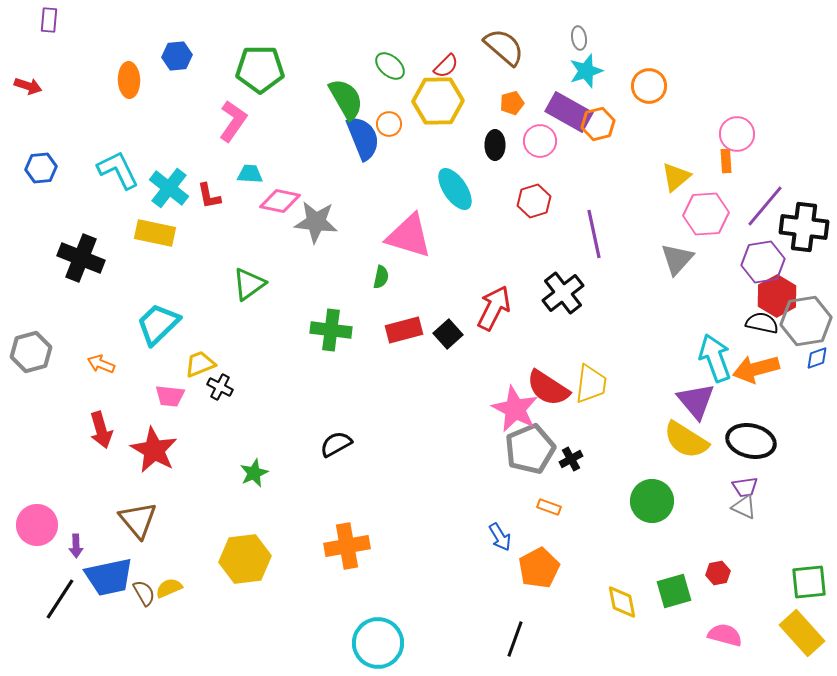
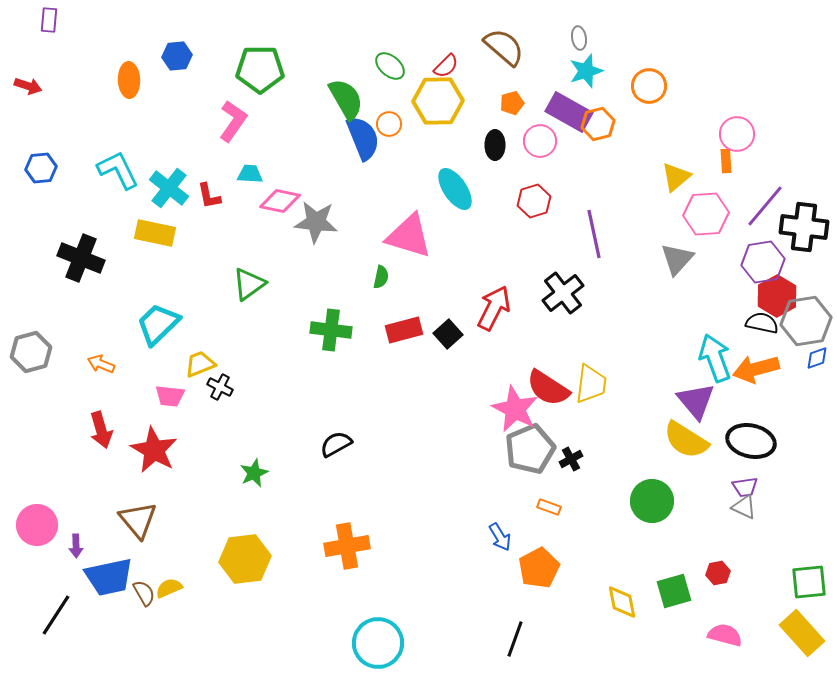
black line at (60, 599): moved 4 px left, 16 px down
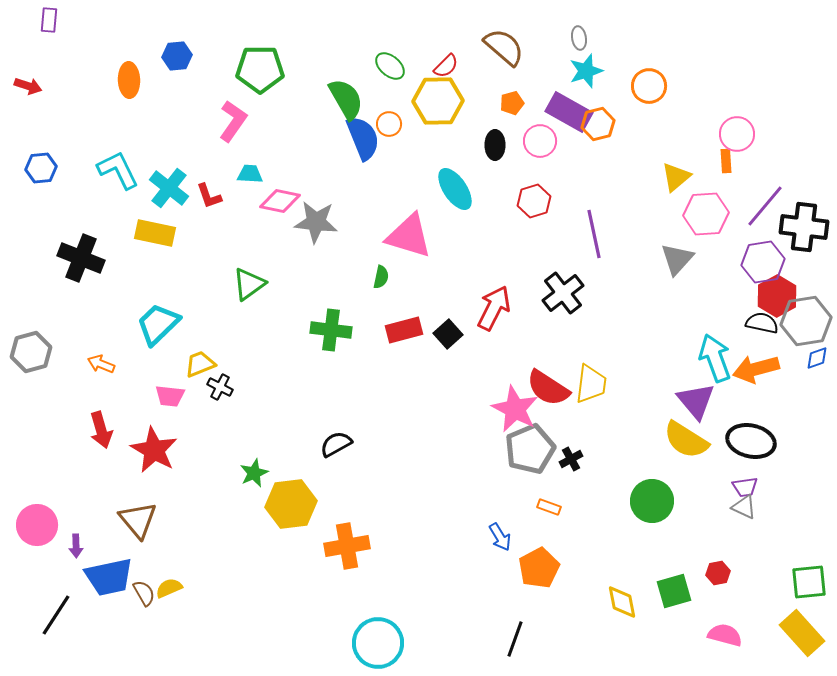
red L-shape at (209, 196): rotated 8 degrees counterclockwise
yellow hexagon at (245, 559): moved 46 px right, 55 px up
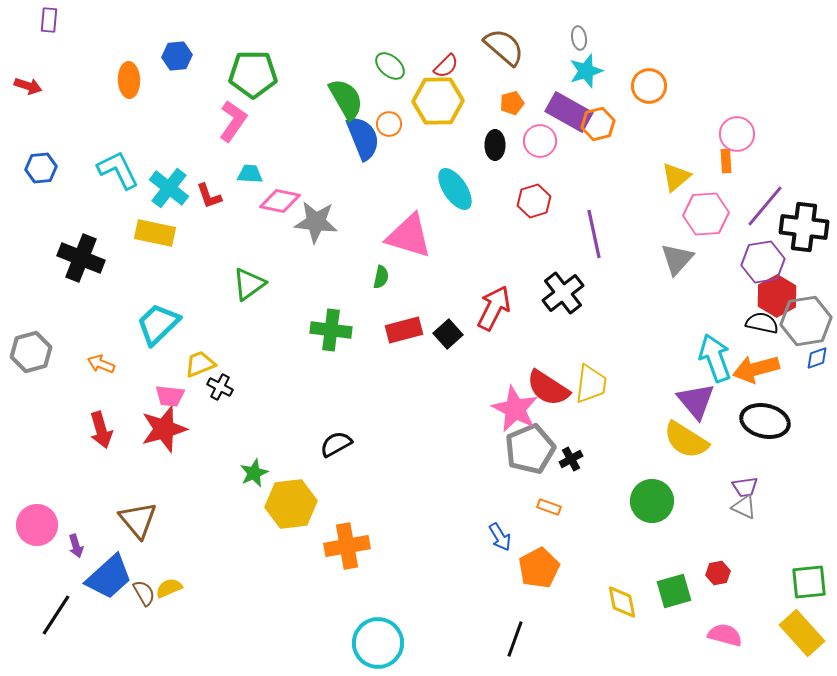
green pentagon at (260, 69): moved 7 px left, 5 px down
black ellipse at (751, 441): moved 14 px right, 20 px up
red star at (154, 450): moved 10 px right, 21 px up; rotated 27 degrees clockwise
purple arrow at (76, 546): rotated 15 degrees counterclockwise
blue trapezoid at (109, 577): rotated 30 degrees counterclockwise
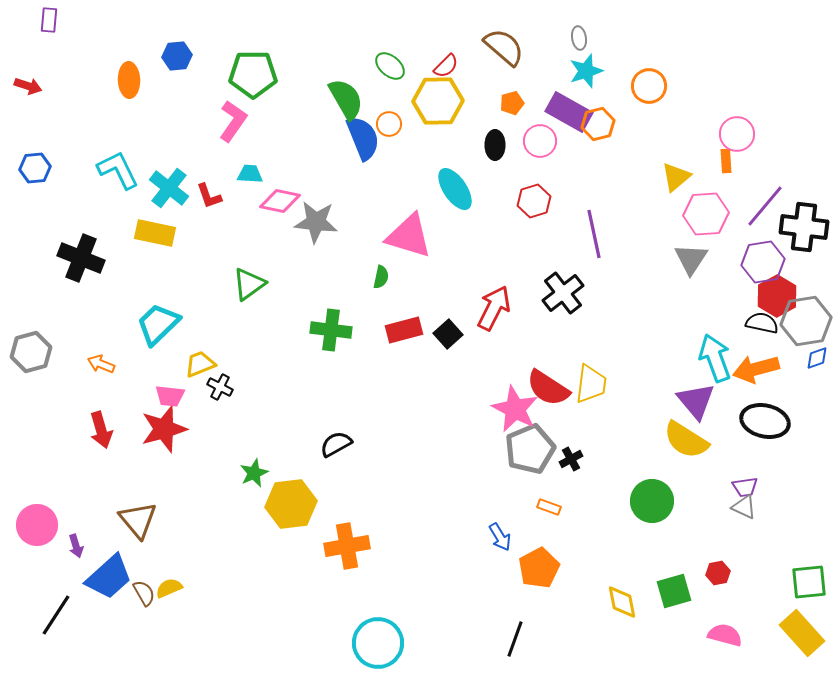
blue hexagon at (41, 168): moved 6 px left
gray triangle at (677, 259): moved 14 px right; rotated 9 degrees counterclockwise
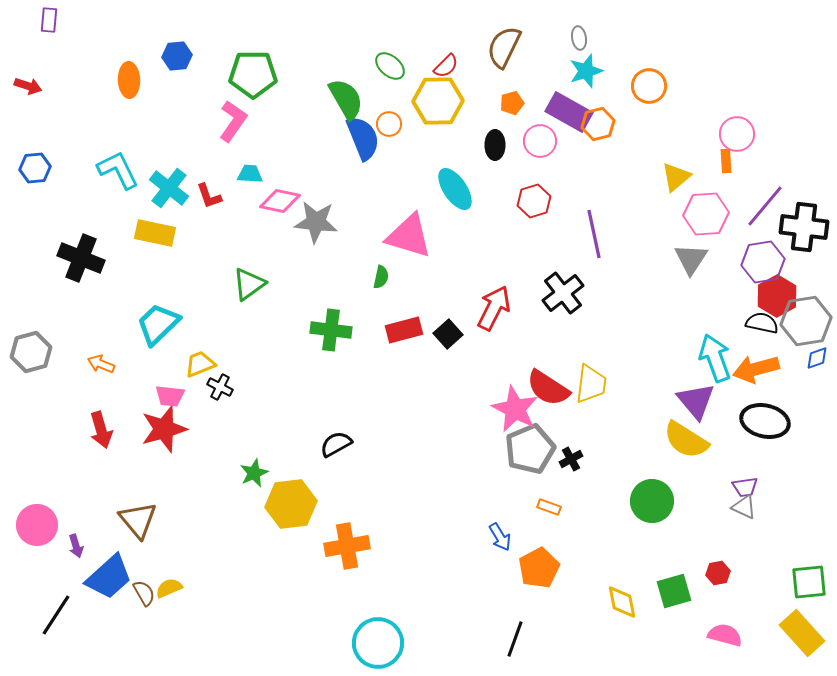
brown semicircle at (504, 47): rotated 105 degrees counterclockwise
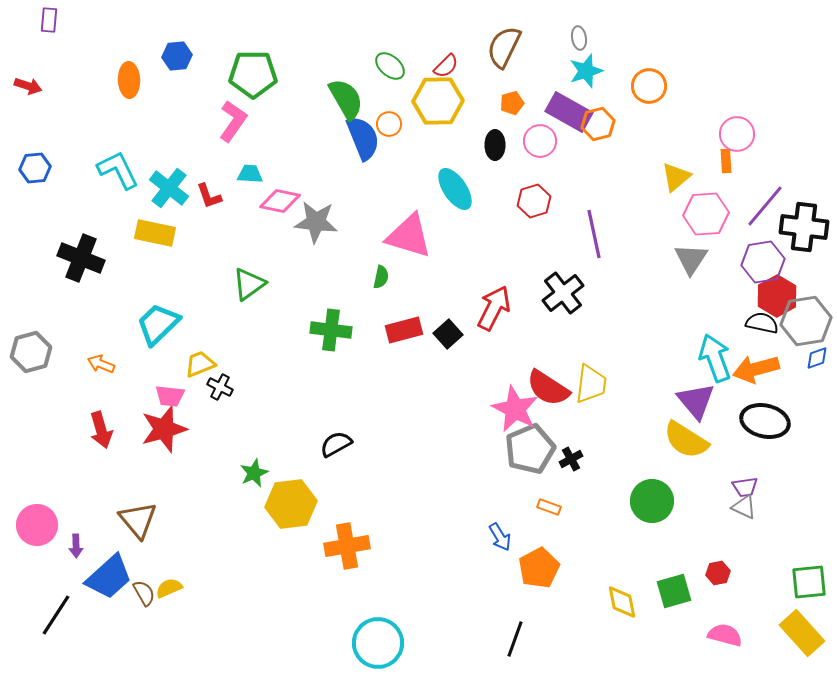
purple arrow at (76, 546): rotated 15 degrees clockwise
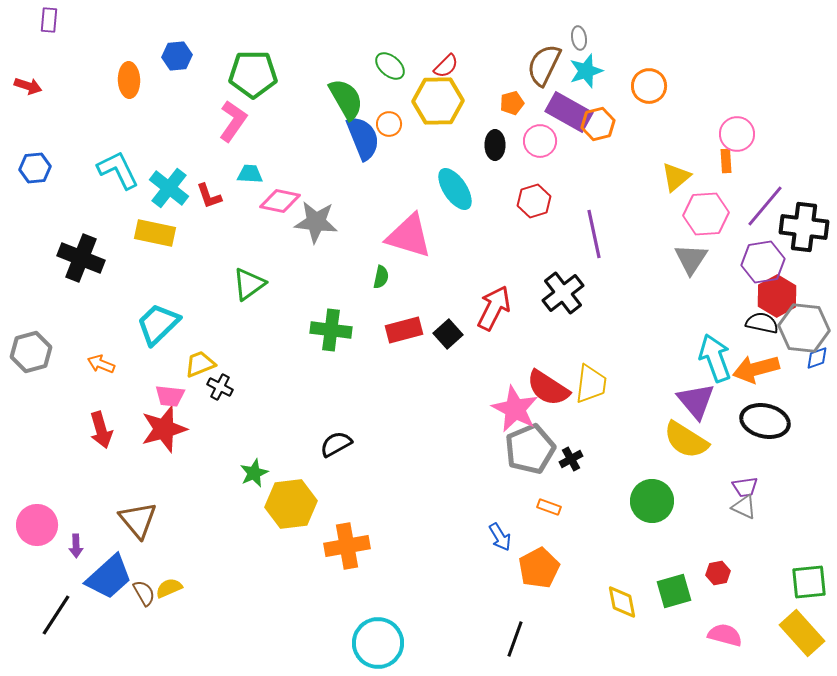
brown semicircle at (504, 47): moved 40 px right, 18 px down
gray hexagon at (806, 321): moved 2 px left, 7 px down; rotated 15 degrees clockwise
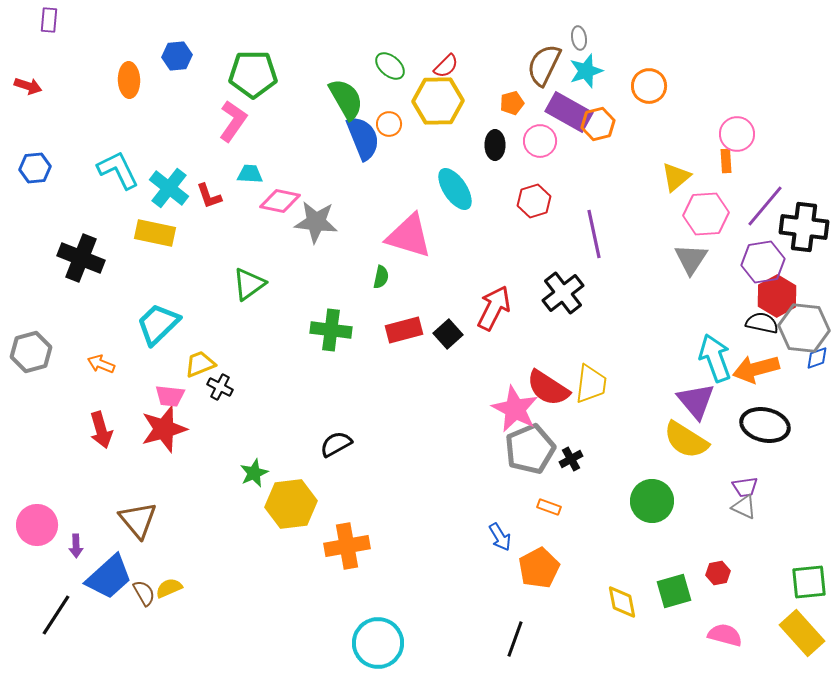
black ellipse at (765, 421): moved 4 px down
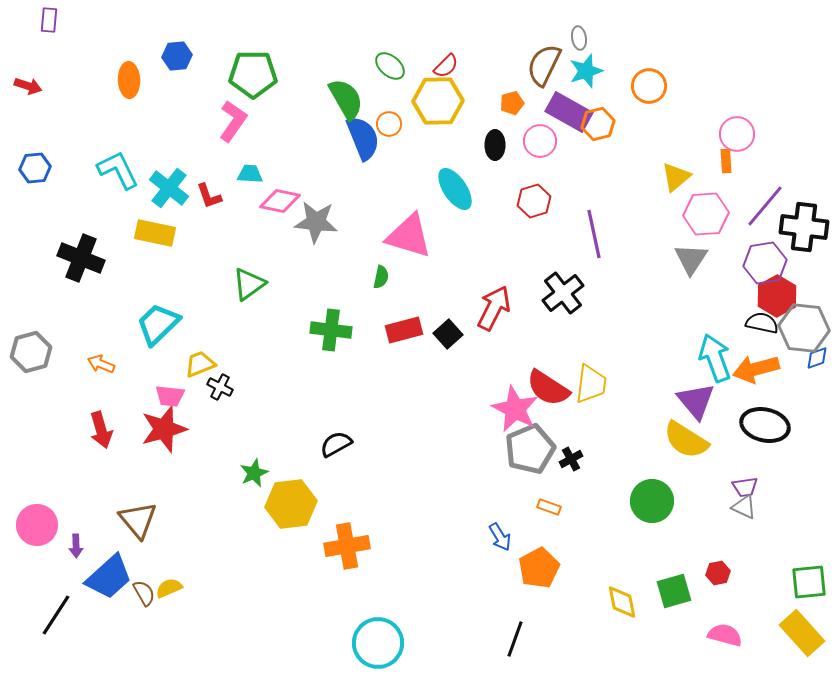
purple hexagon at (763, 262): moved 2 px right, 1 px down
